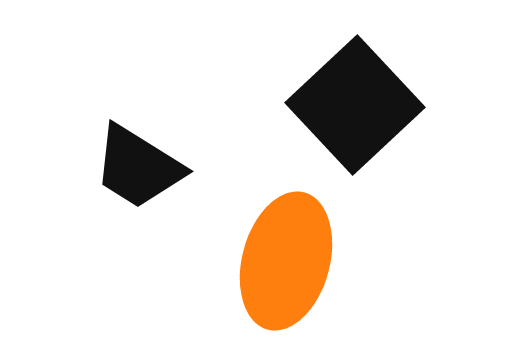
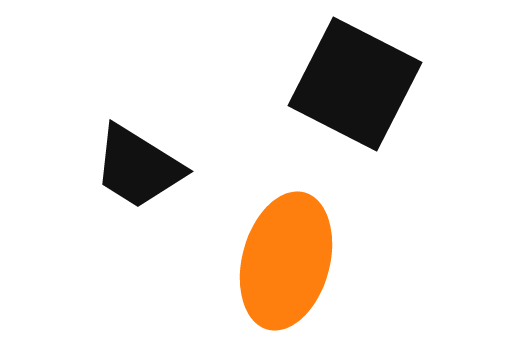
black square: moved 21 px up; rotated 20 degrees counterclockwise
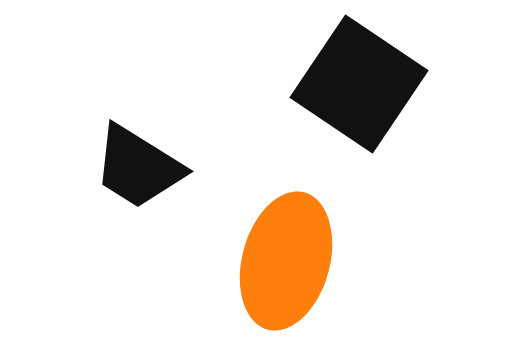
black square: moved 4 px right; rotated 7 degrees clockwise
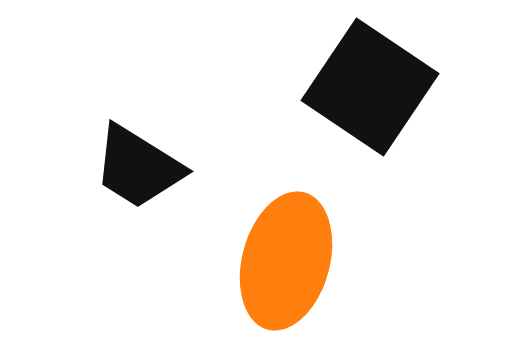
black square: moved 11 px right, 3 px down
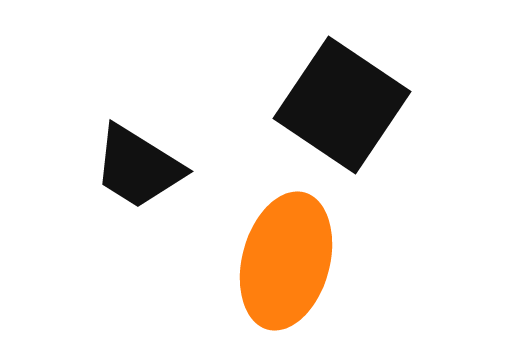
black square: moved 28 px left, 18 px down
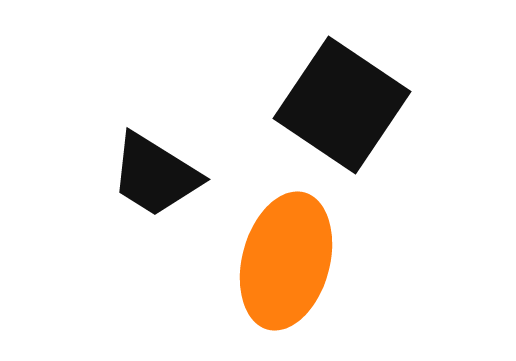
black trapezoid: moved 17 px right, 8 px down
